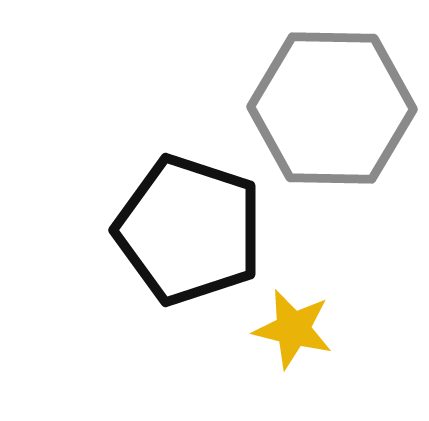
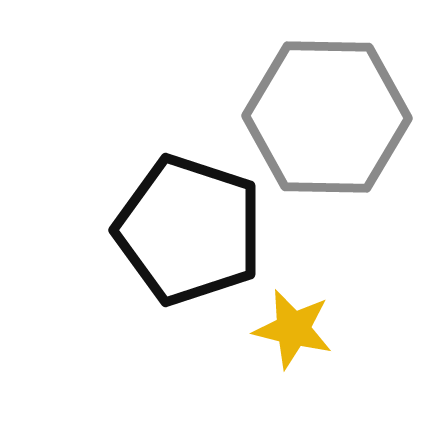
gray hexagon: moved 5 px left, 9 px down
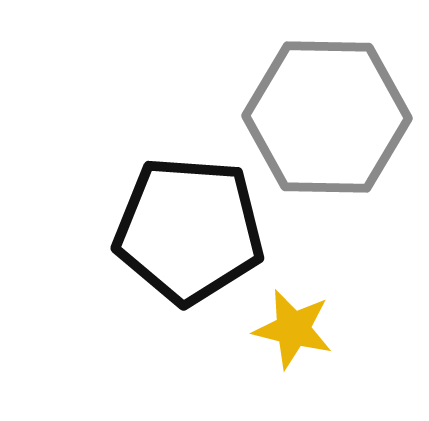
black pentagon: rotated 14 degrees counterclockwise
